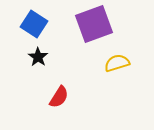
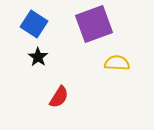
yellow semicircle: rotated 20 degrees clockwise
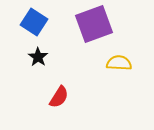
blue square: moved 2 px up
yellow semicircle: moved 2 px right
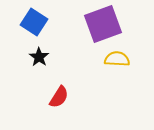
purple square: moved 9 px right
black star: moved 1 px right
yellow semicircle: moved 2 px left, 4 px up
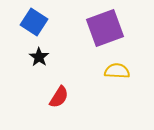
purple square: moved 2 px right, 4 px down
yellow semicircle: moved 12 px down
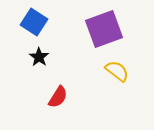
purple square: moved 1 px left, 1 px down
yellow semicircle: rotated 35 degrees clockwise
red semicircle: moved 1 px left
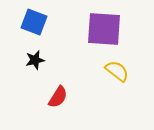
blue square: rotated 12 degrees counterclockwise
purple square: rotated 24 degrees clockwise
black star: moved 4 px left, 3 px down; rotated 24 degrees clockwise
